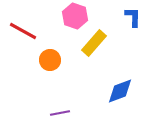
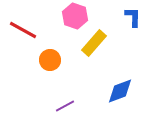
red line: moved 1 px up
purple line: moved 5 px right, 7 px up; rotated 18 degrees counterclockwise
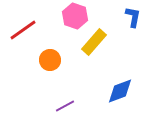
blue L-shape: rotated 10 degrees clockwise
red line: rotated 64 degrees counterclockwise
yellow rectangle: moved 1 px up
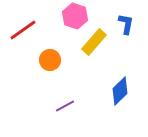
blue L-shape: moved 7 px left, 7 px down
blue diamond: rotated 24 degrees counterclockwise
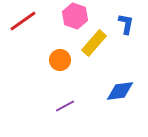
red line: moved 9 px up
yellow rectangle: moved 1 px down
orange circle: moved 10 px right
blue diamond: rotated 36 degrees clockwise
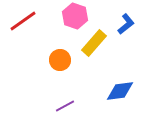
blue L-shape: rotated 40 degrees clockwise
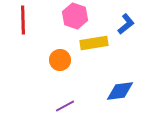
red line: moved 1 px up; rotated 56 degrees counterclockwise
yellow rectangle: rotated 40 degrees clockwise
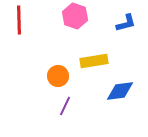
red line: moved 4 px left
blue L-shape: moved 1 px up; rotated 25 degrees clockwise
yellow rectangle: moved 18 px down
orange circle: moved 2 px left, 16 px down
purple line: rotated 36 degrees counterclockwise
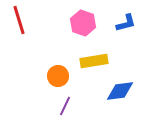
pink hexagon: moved 8 px right, 7 px down
red line: rotated 16 degrees counterclockwise
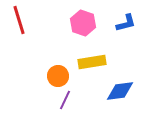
yellow rectangle: moved 2 px left, 1 px down
purple line: moved 6 px up
